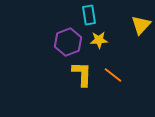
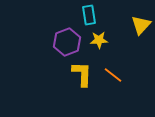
purple hexagon: moved 1 px left
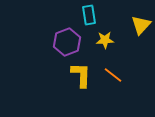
yellow star: moved 6 px right
yellow L-shape: moved 1 px left, 1 px down
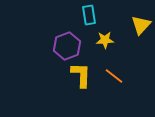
purple hexagon: moved 4 px down
orange line: moved 1 px right, 1 px down
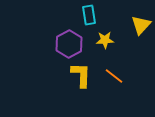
purple hexagon: moved 2 px right, 2 px up; rotated 8 degrees counterclockwise
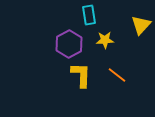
orange line: moved 3 px right, 1 px up
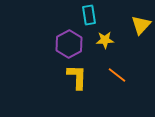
yellow L-shape: moved 4 px left, 2 px down
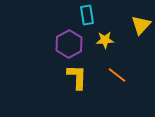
cyan rectangle: moved 2 px left
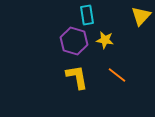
yellow triangle: moved 9 px up
yellow star: rotated 12 degrees clockwise
purple hexagon: moved 5 px right, 3 px up; rotated 16 degrees counterclockwise
yellow L-shape: rotated 12 degrees counterclockwise
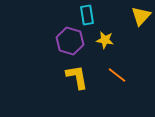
purple hexagon: moved 4 px left
